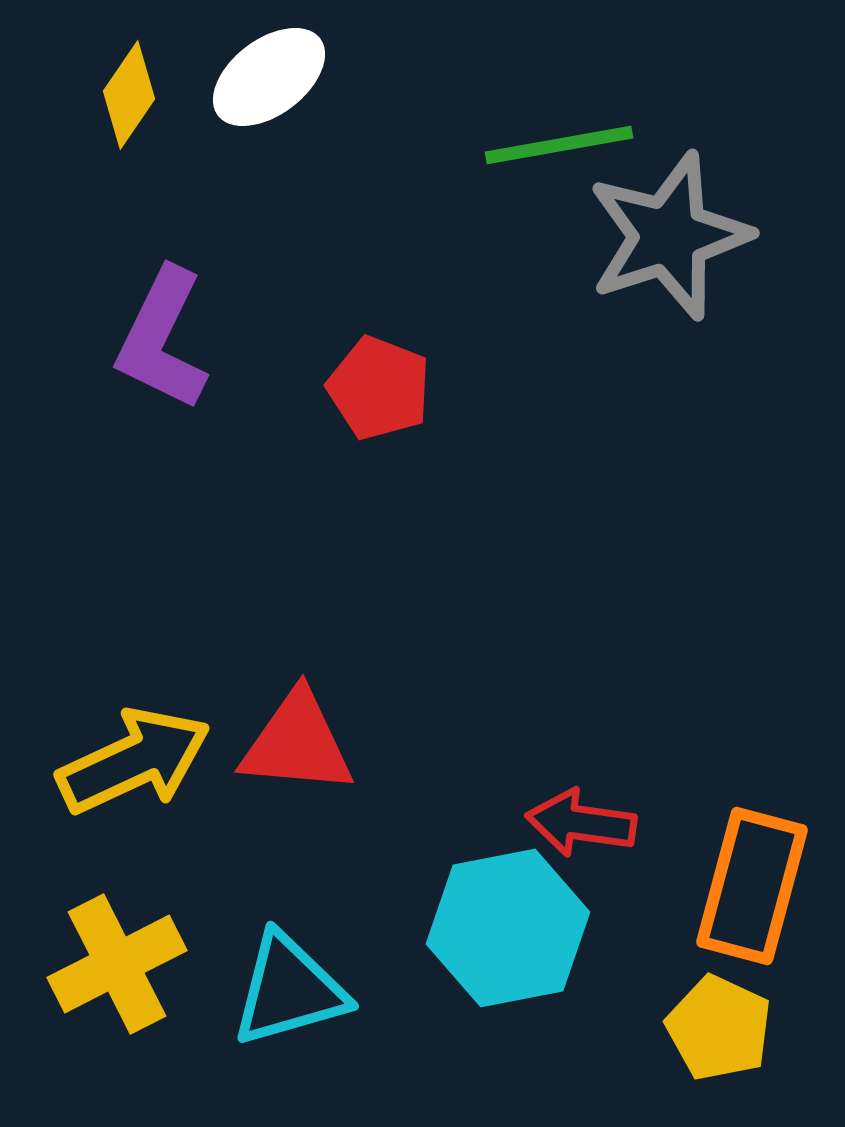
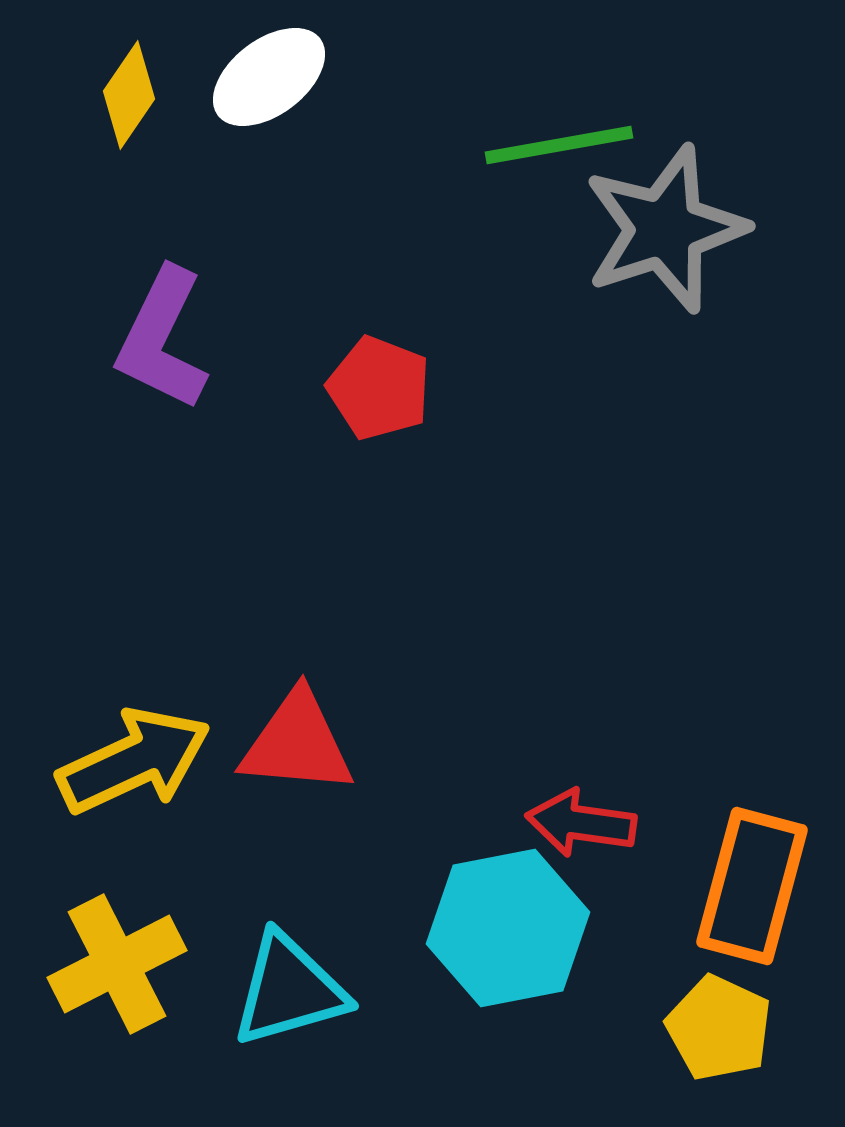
gray star: moved 4 px left, 7 px up
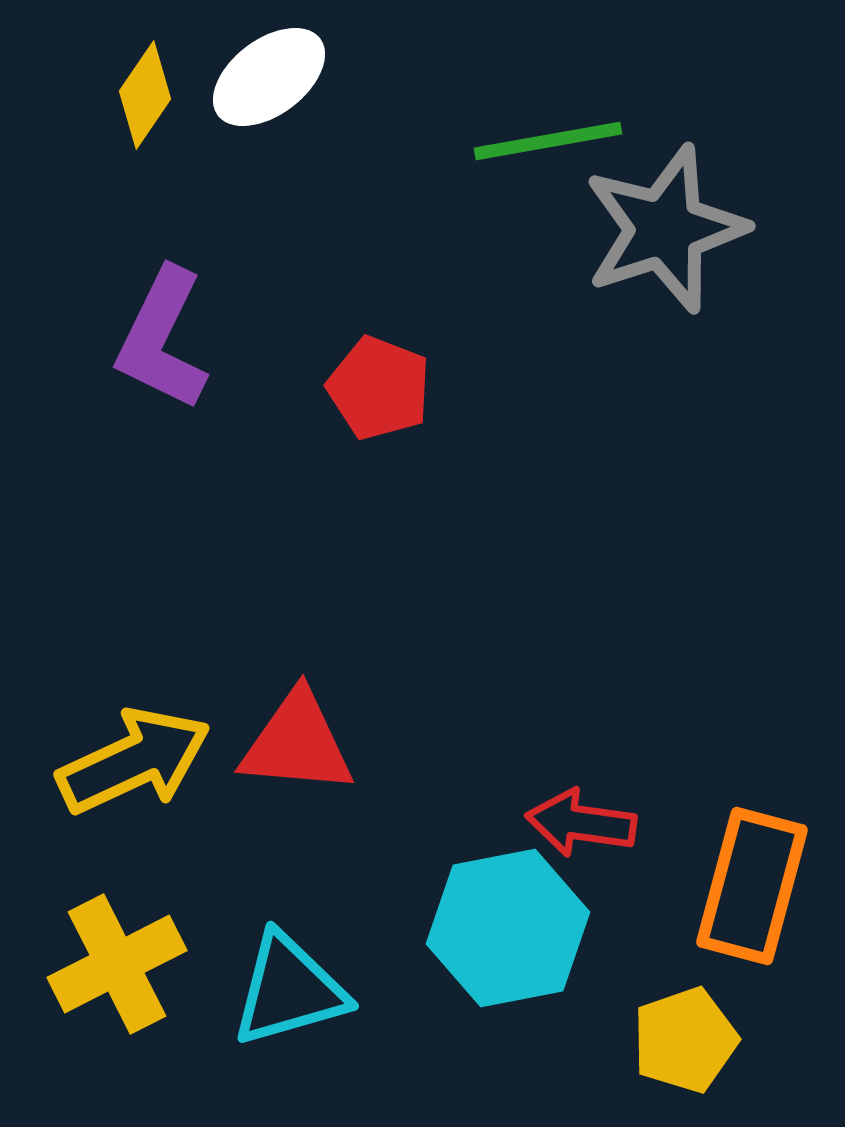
yellow diamond: moved 16 px right
green line: moved 11 px left, 4 px up
yellow pentagon: moved 34 px left, 12 px down; rotated 28 degrees clockwise
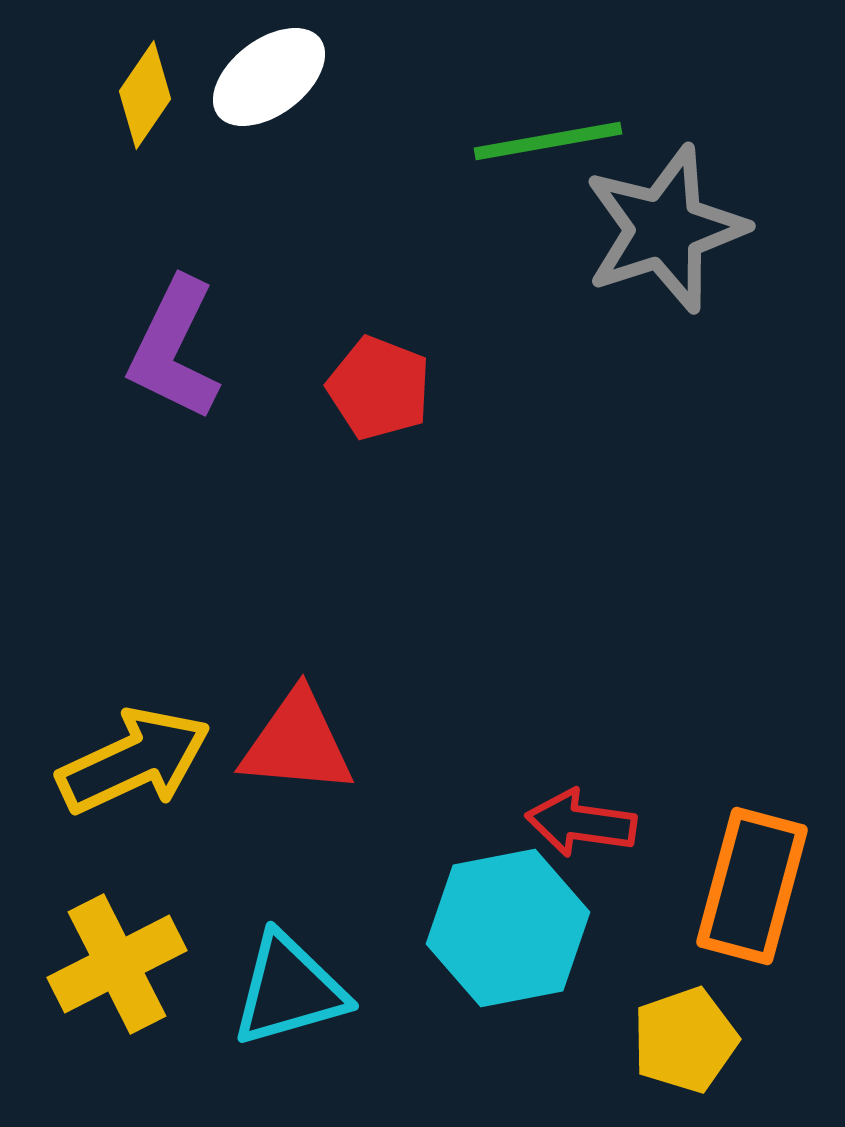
purple L-shape: moved 12 px right, 10 px down
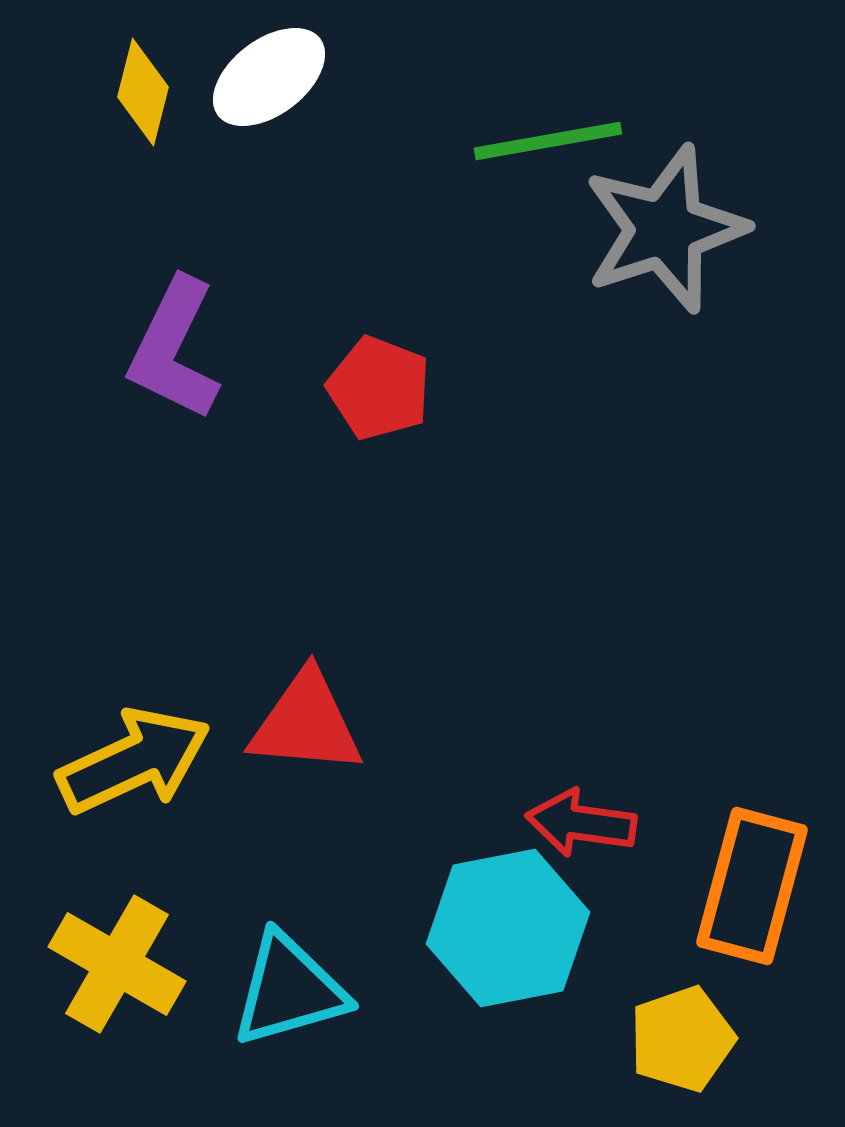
yellow diamond: moved 2 px left, 3 px up; rotated 20 degrees counterclockwise
red triangle: moved 9 px right, 20 px up
yellow cross: rotated 33 degrees counterclockwise
yellow pentagon: moved 3 px left, 1 px up
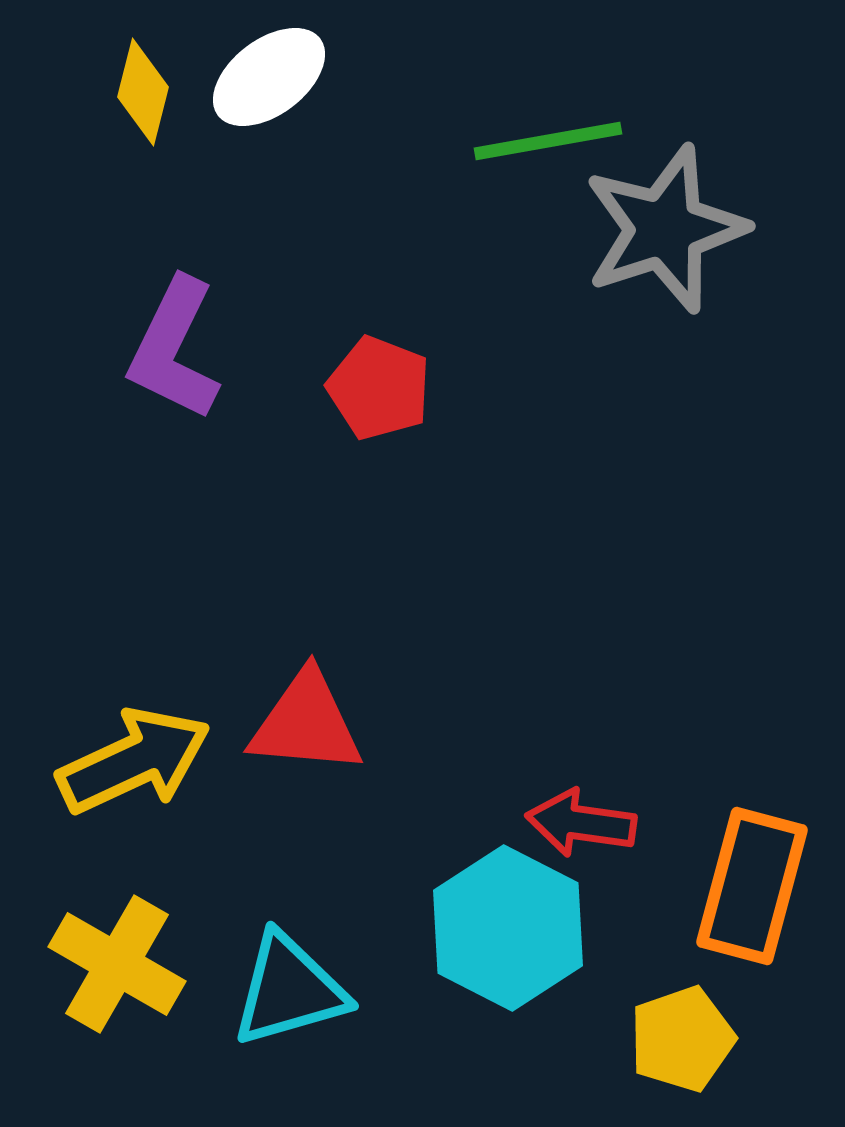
cyan hexagon: rotated 22 degrees counterclockwise
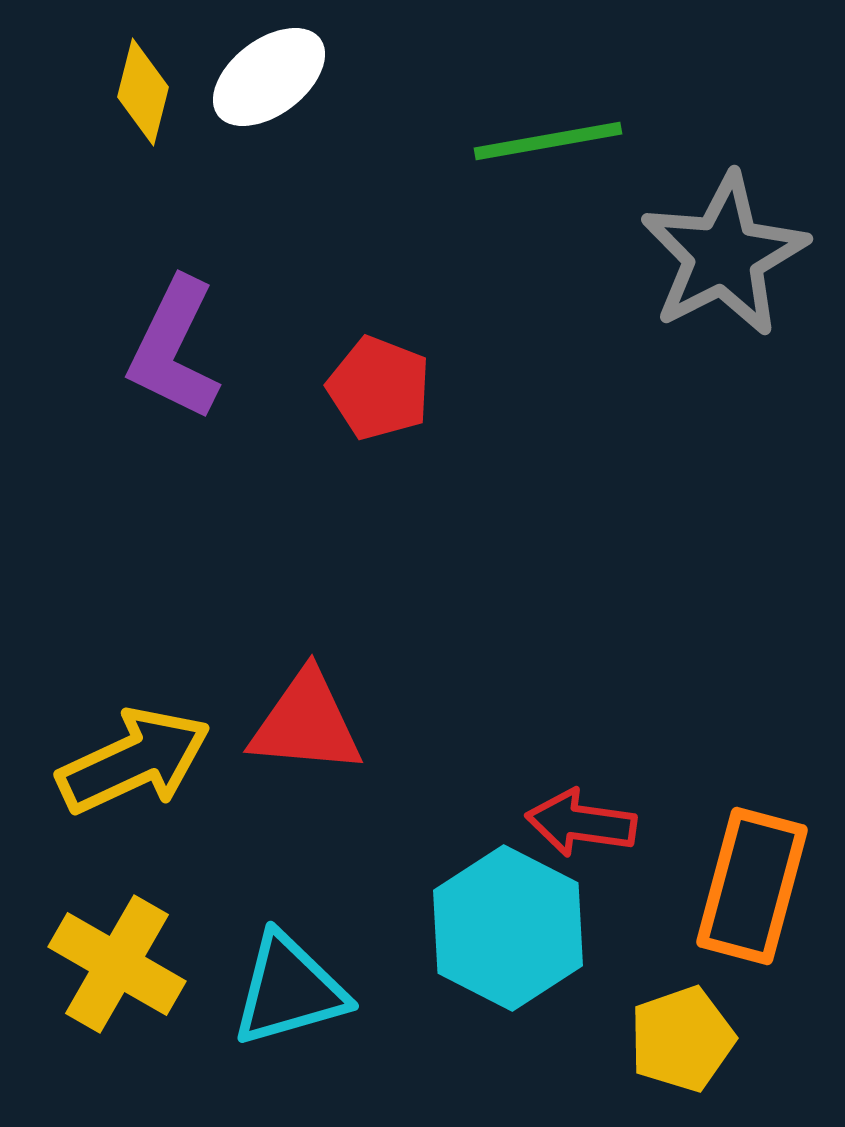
gray star: moved 59 px right, 26 px down; rotated 9 degrees counterclockwise
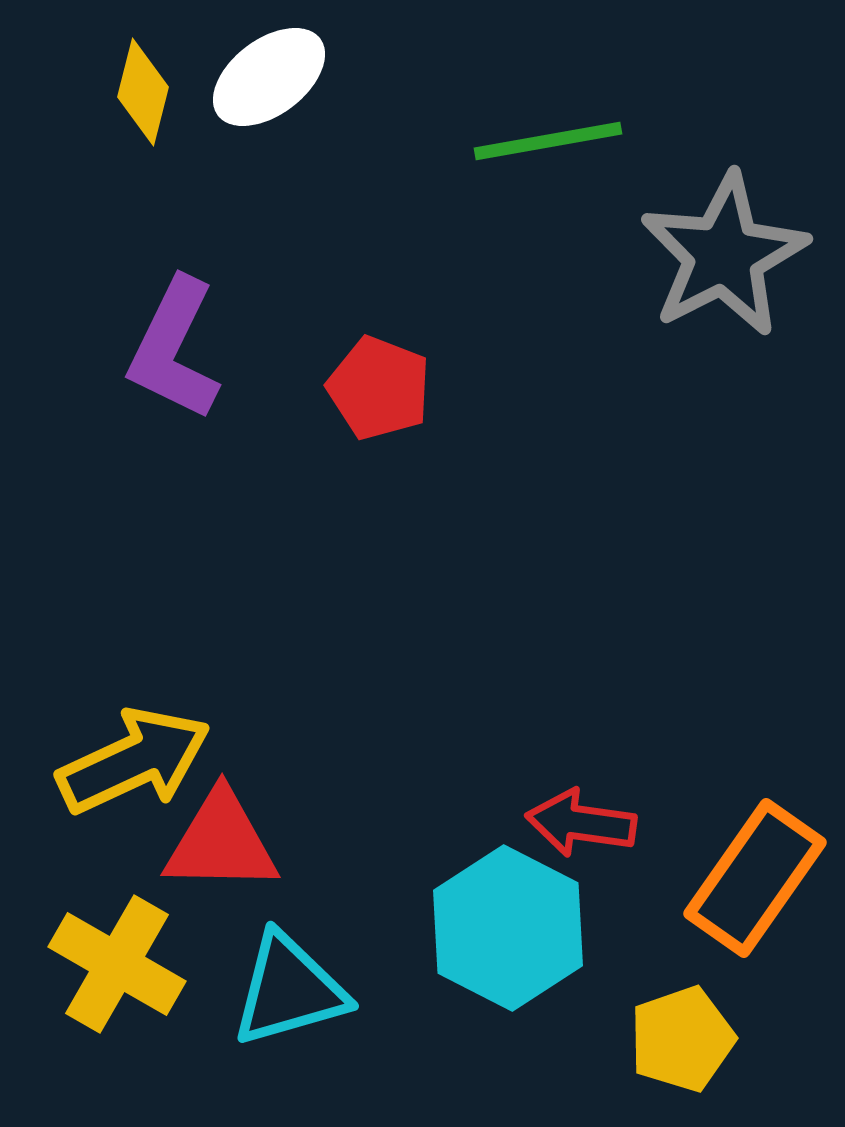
red triangle: moved 85 px left, 119 px down; rotated 4 degrees counterclockwise
orange rectangle: moved 3 px right, 8 px up; rotated 20 degrees clockwise
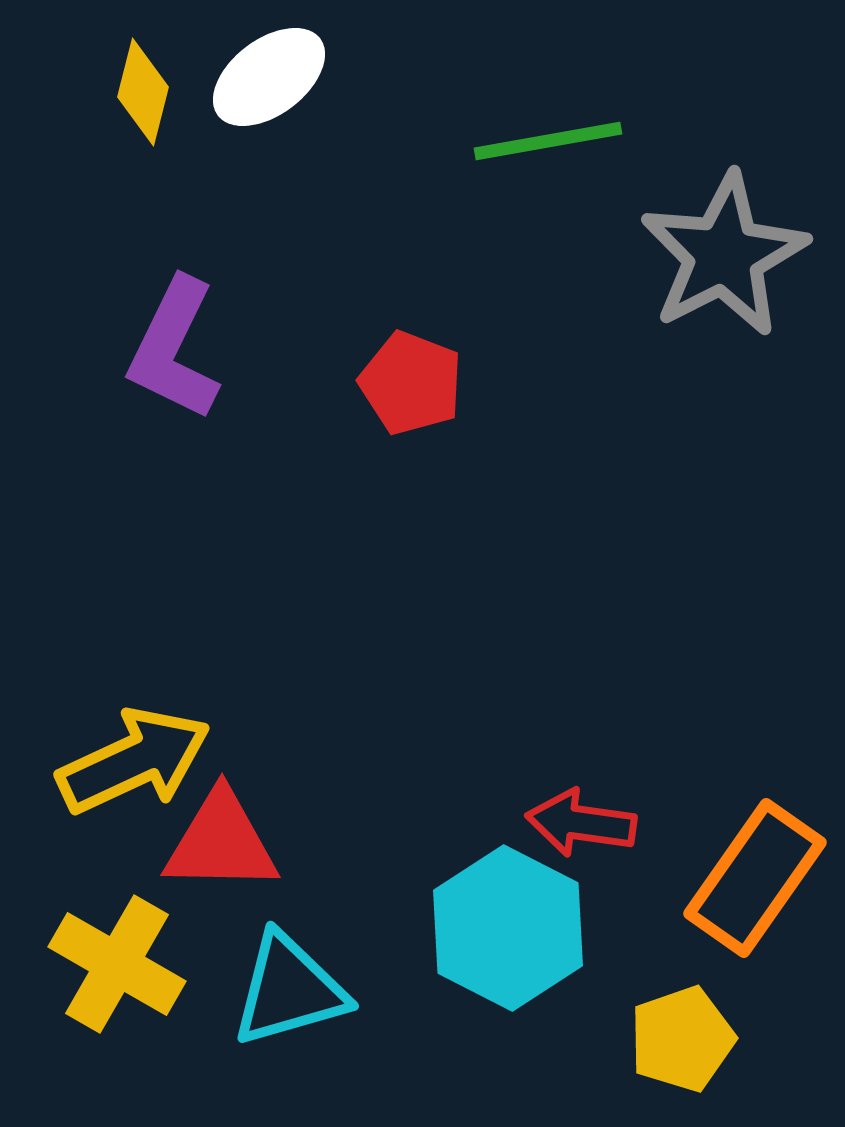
red pentagon: moved 32 px right, 5 px up
